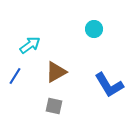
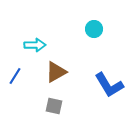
cyan arrow: moved 5 px right; rotated 35 degrees clockwise
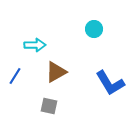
blue L-shape: moved 1 px right, 2 px up
gray square: moved 5 px left
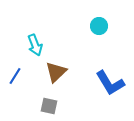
cyan circle: moved 5 px right, 3 px up
cyan arrow: rotated 70 degrees clockwise
brown triangle: rotated 15 degrees counterclockwise
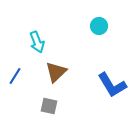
cyan arrow: moved 2 px right, 3 px up
blue L-shape: moved 2 px right, 2 px down
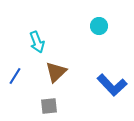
blue L-shape: rotated 12 degrees counterclockwise
gray square: rotated 18 degrees counterclockwise
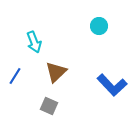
cyan arrow: moved 3 px left
gray square: rotated 30 degrees clockwise
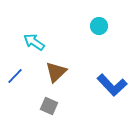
cyan arrow: rotated 145 degrees clockwise
blue line: rotated 12 degrees clockwise
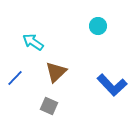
cyan circle: moved 1 px left
cyan arrow: moved 1 px left
blue line: moved 2 px down
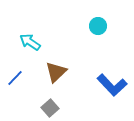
cyan arrow: moved 3 px left
gray square: moved 1 px right, 2 px down; rotated 24 degrees clockwise
